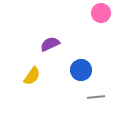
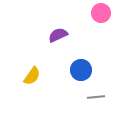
purple semicircle: moved 8 px right, 9 px up
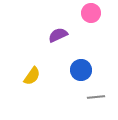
pink circle: moved 10 px left
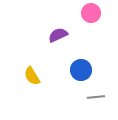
yellow semicircle: rotated 114 degrees clockwise
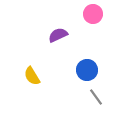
pink circle: moved 2 px right, 1 px down
blue circle: moved 6 px right
gray line: rotated 60 degrees clockwise
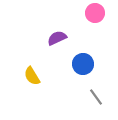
pink circle: moved 2 px right, 1 px up
purple semicircle: moved 1 px left, 3 px down
blue circle: moved 4 px left, 6 px up
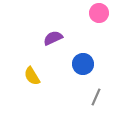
pink circle: moved 4 px right
purple semicircle: moved 4 px left
gray line: rotated 60 degrees clockwise
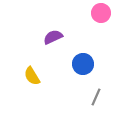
pink circle: moved 2 px right
purple semicircle: moved 1 px up
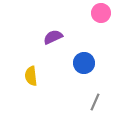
blue circle: moved 1 px right, 1 px up
yellow semicircle: moved 1 px left; rotated 24 degrees clockwise
gray line: moved 1 px left, 5 px down
